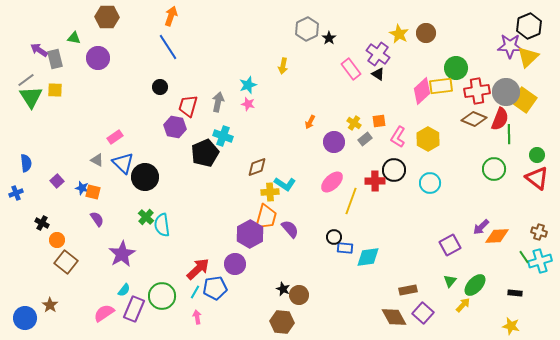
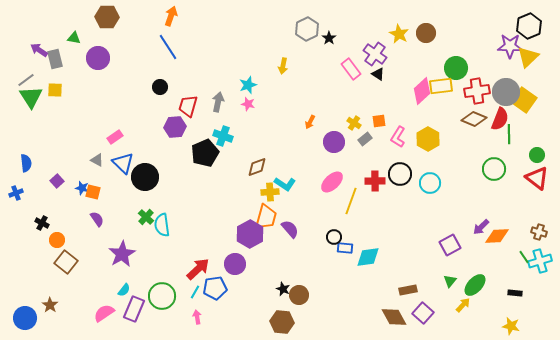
purple cross at (378, 54): moved 3 px left
purple hexagon at (175, 127): rotated 15 degrees counterclockwise
black circle at (394, 170): moved 6 px right, 4 px down
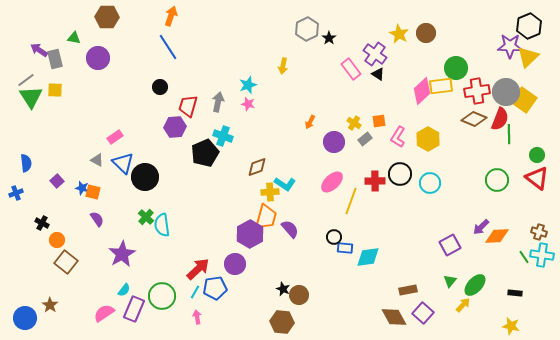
green circle at (494, 169): moved 3 px right, 11 px down
cyan cross at (540, 261): moved 2 px right, 6 px up; rotated 25 degrees clockwise
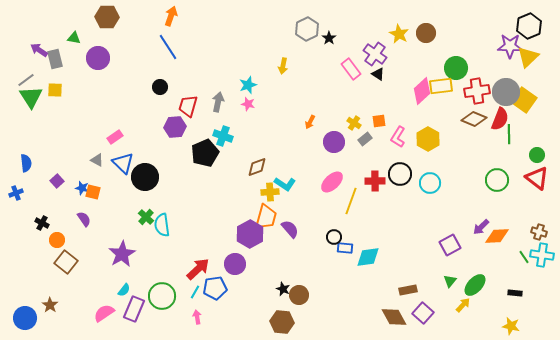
purple semicircle at (97, 219): moved 13 px left
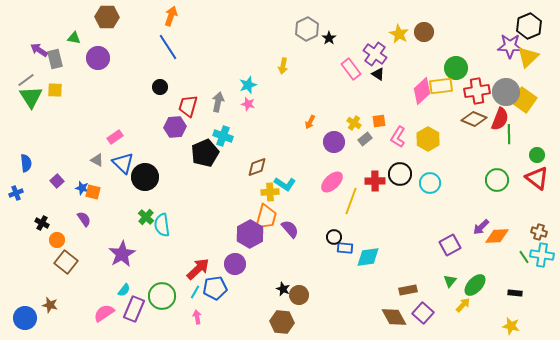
brown circle at (426, 33): moved 2 px left, 1 px up
brown star at (50, 305): rotated 21 degrees counterclockwise
